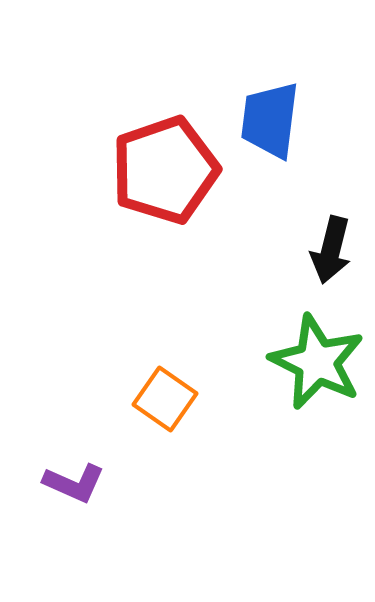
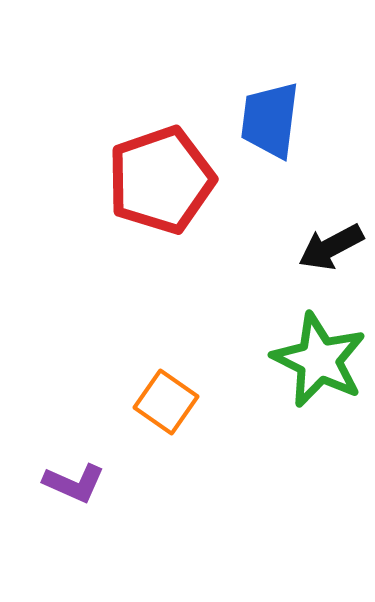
red pentagon: moved 4 px left, 10 px down
black arrow: moved 3 px up; rotated 48 degrees clockwise
green star: moved 2 px right, 2 px up
orange square: moved 1 px right, 3 px down
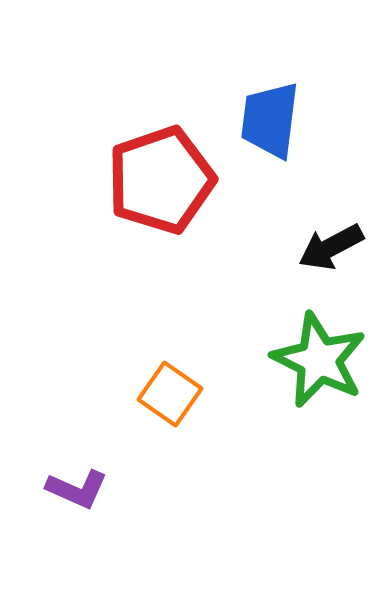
orange square: moved 4 px right, 8 px up
purple L-shape: moved 3 px right, 6 px down
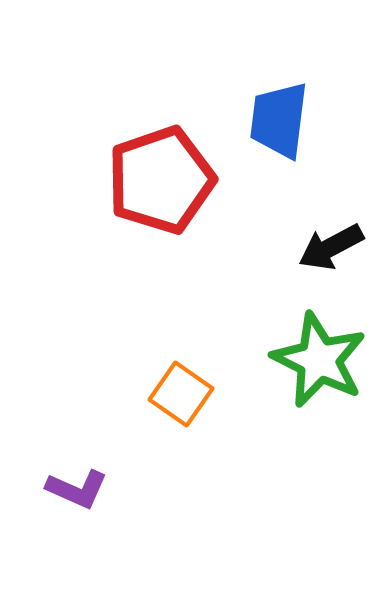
blue trapezoid: moved 9 px right
orange square: moved 11 px right
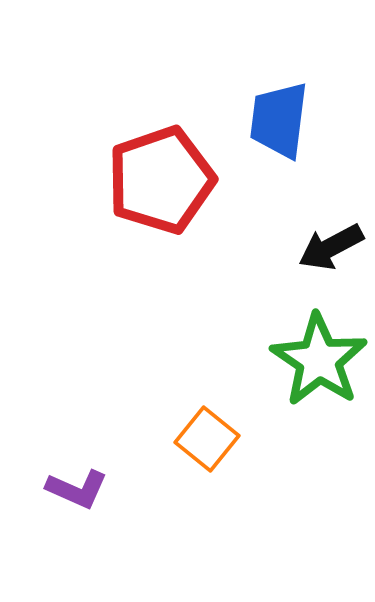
green star: rotated 8 degrees clockwise
orange square: moved 26 px right, 45 px down; rotated 4 degrees clockwise
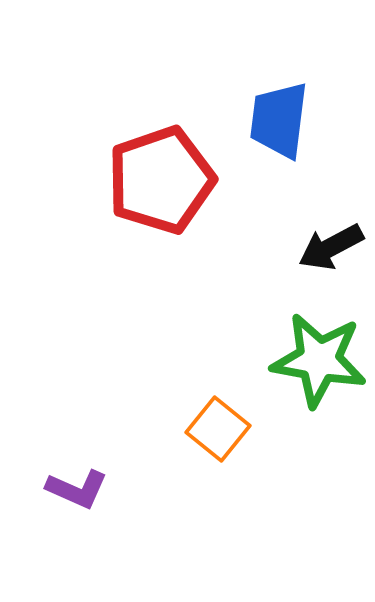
green star: rotated 24 degrees counterclockwise
orange square: moved 11 px right, 10 px up
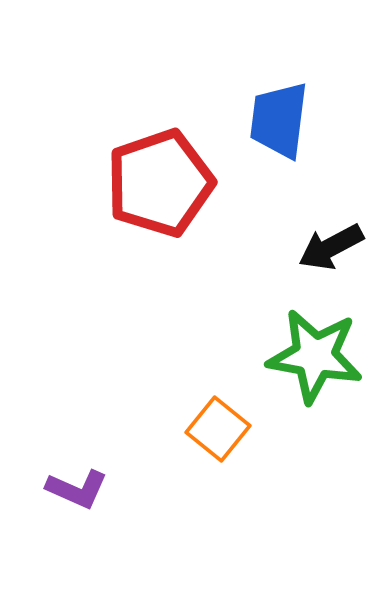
red pentagon: moved 1 px left, 3 px down
green star: moved 4 px left, 4 px up
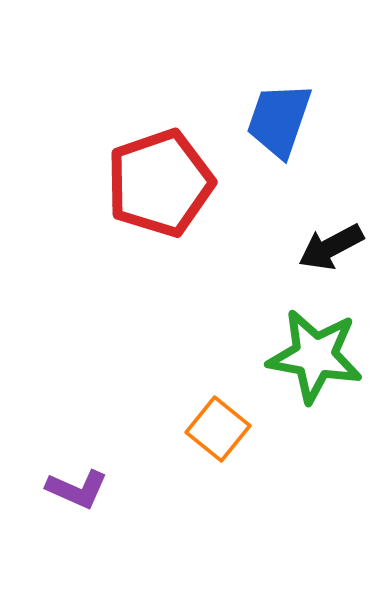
blue trapezoid: rotated 12 degrees clockwise
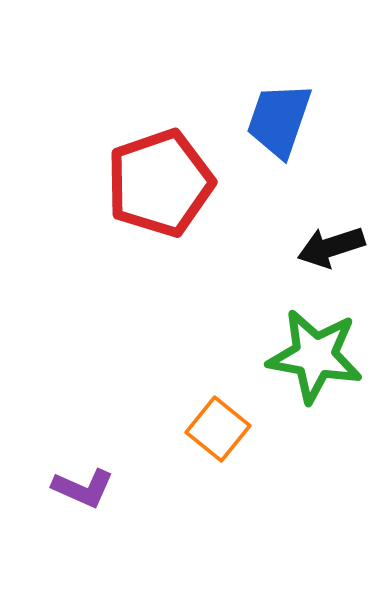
black arrow: rotated 10 degrees clockwise
purple L-shape: moved 6 px right, 1 px up
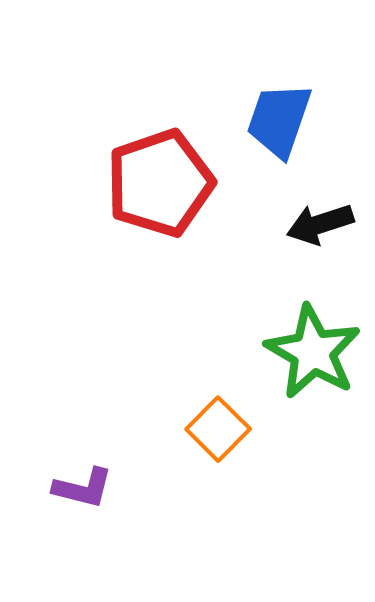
black arrow: moved 11 px left, 23 px up
green star: moved 2 px left, 4 px up; rotated 20 degrees clockwise
orange square: rotated 6 degrees clockwise
purple L-shape: rotated 10 degrees counterclockwise
